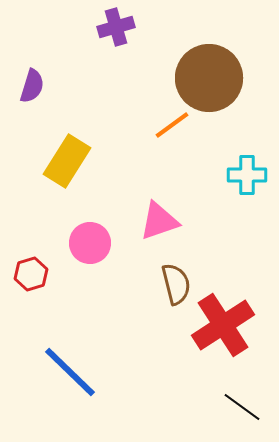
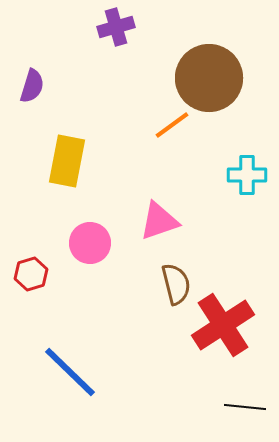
yellow rectangle: rotated 21 degrees counterclockwise
black line: moved 3 px right; rotated 30 degrees counterclockwise
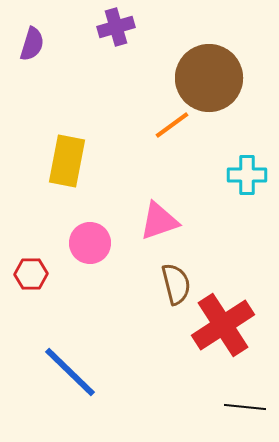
purple semicircle: moved 42 px up
red hexagon: rotated 16 degrees clockwise
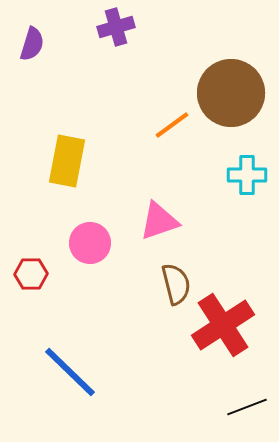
brown circle: moved 22 px right, 15 px down
black line: moved 2 px right; rotated 27 degrees counterclockwise
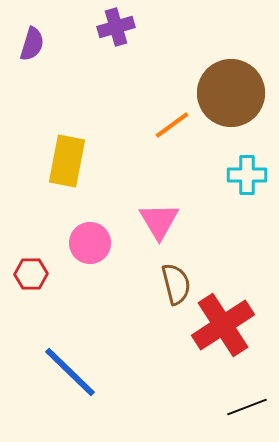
pink triangle: rotated 42 degrees counterclockwise
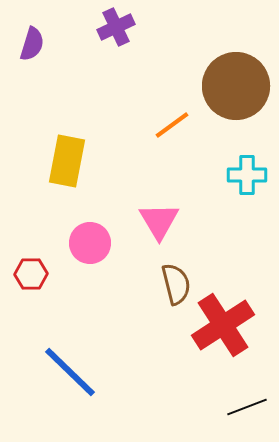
purple cross: rotated 9 degrees counterclockwise
brown circle: moved 5 px right, 7 px up
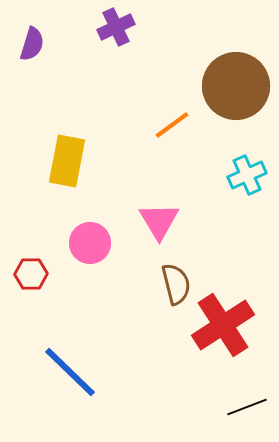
cyan cross: rotated 24 degrees counterclockwise
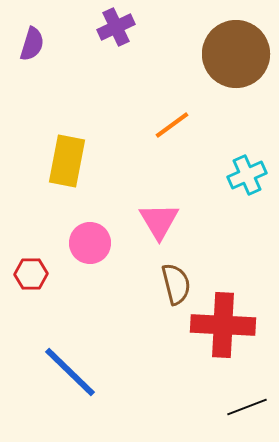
brown circle: moved 32 px up
red cross: rotated 36 degrees clockwise
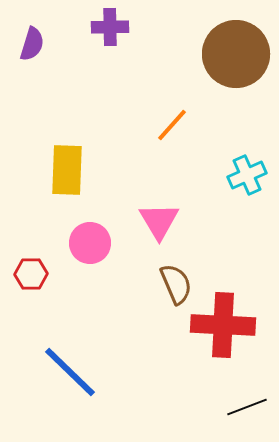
purple cross: moved 6 px left; rotated 24 degrees clockwise
orange line: rotated 12 degrees counterclockwise
yellow rectangle: moved 9 px down; rotated 9 degrees counterclockwise
brown semicircle: rotated 9 degrees counterclockwise
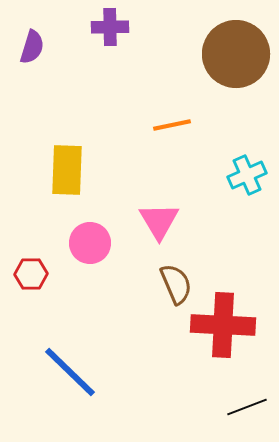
purple semicircle: moved 3 px down
orange line: rotated 36 degrees clockwise
